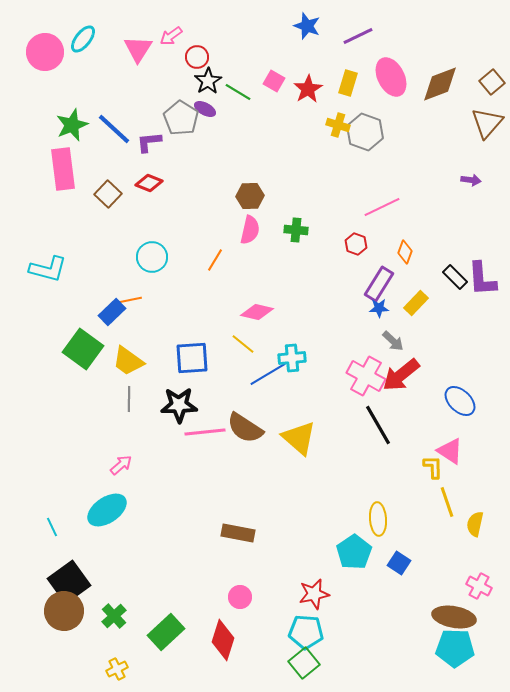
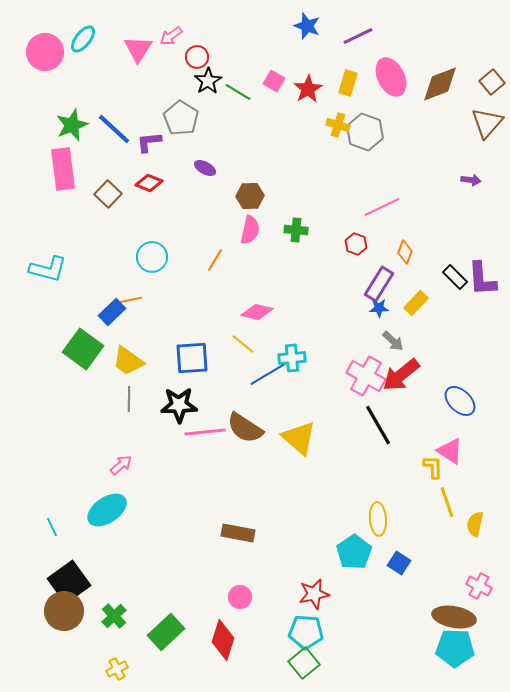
purple ellipse at (205, 109): moved 59 px down
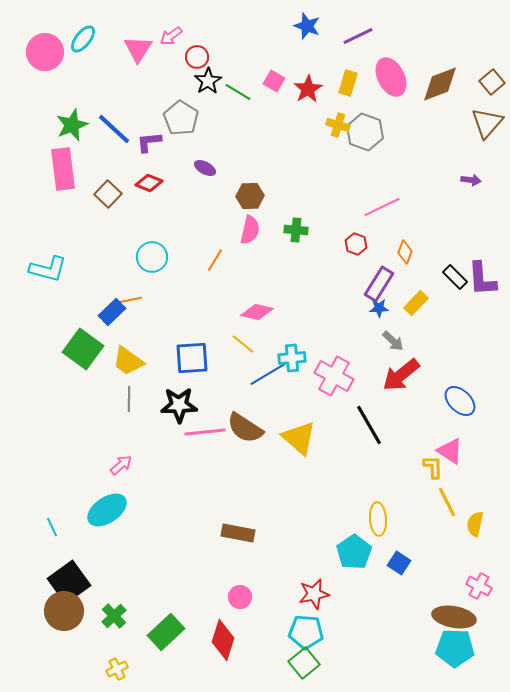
pink cross at (366, 376): moved 32 px left
black line at (378, 425): moved 9 px left
yellow line at (447, 502): rotated 8 degrees counterclockwise
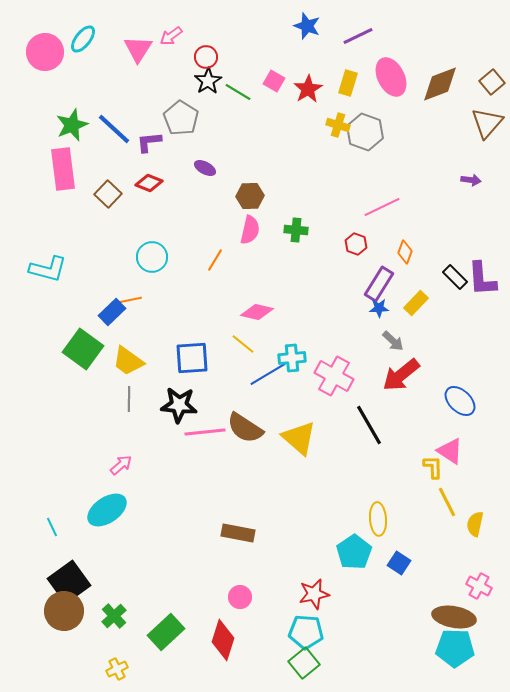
red circle at (197, 57): moved 9 px right
black star at (179, 405): rotated 6 degrees clockwise
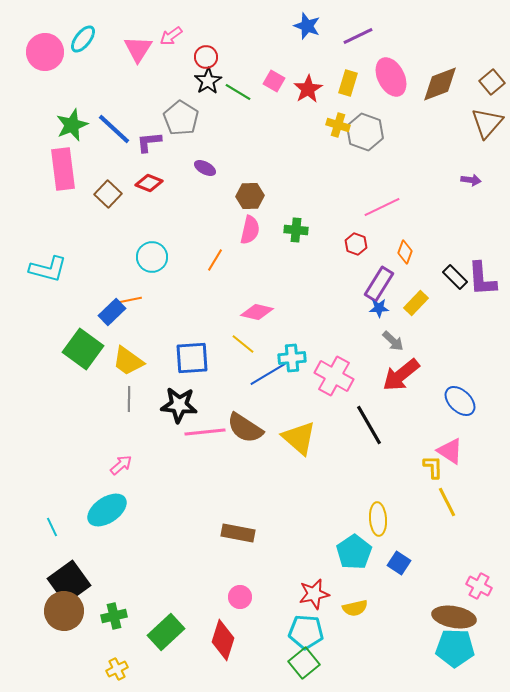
yellow semicircle at (475, 524): moved 120 px left, 84 px down; rotated 115 degrees counterclockwise
green cross at (114, 616): rotated 30 degrees clockwise
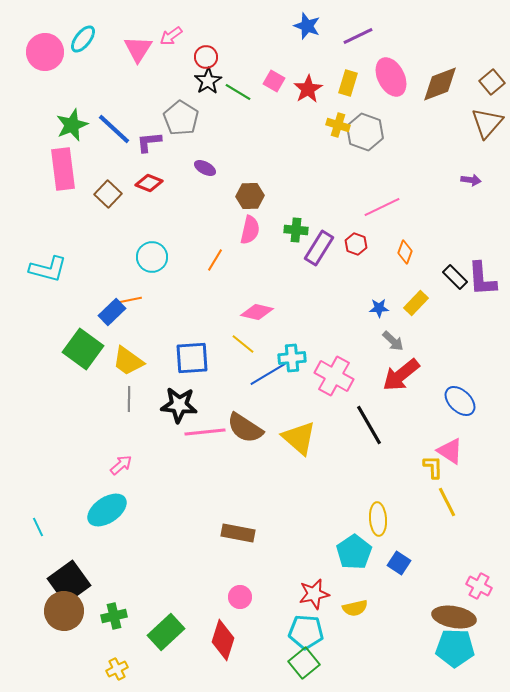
purple rectangle at (379, 284): moved 60 px left, 36 px up
cyan line at (52, 527): moved 14 px left
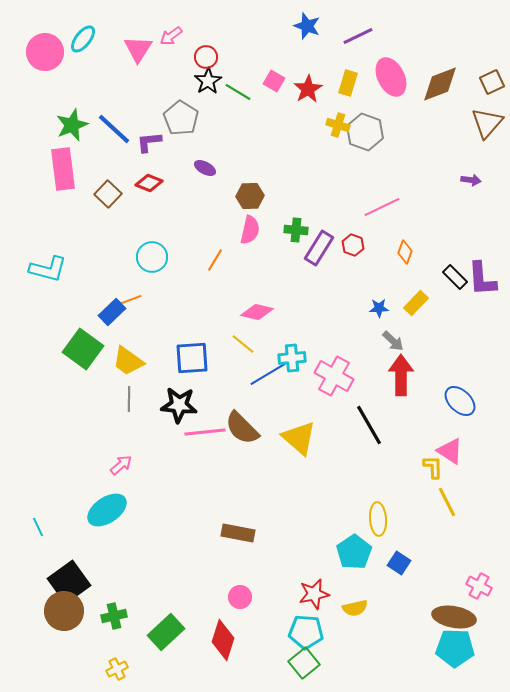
brown square at (492, 82): rotated 15 degrees clockwise
red hexagon at (356, 244): moved 3 px left, 1 px down
orange line at (130, 300): rotated 10 degrees counterclockwise
red arrow at (401, 375): rotated 129 degrees clockwise
brown semicircle at (245, 428): moved 3 px left; rotated 12 degrees clockwise
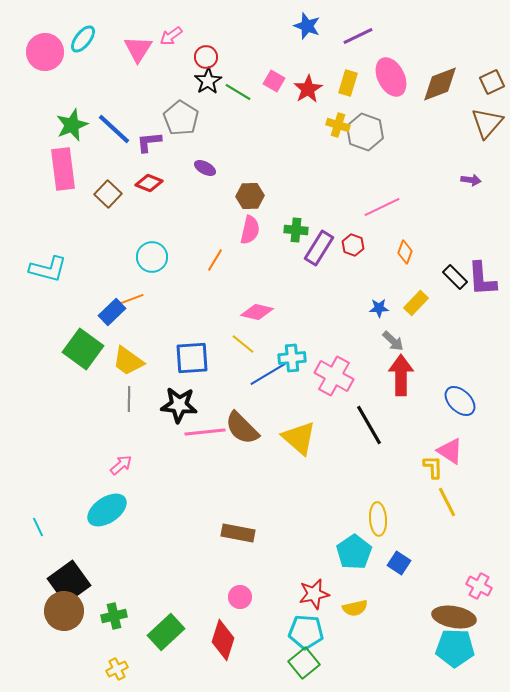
orange line at (130, 300): moved 2 px right, 1 px up
